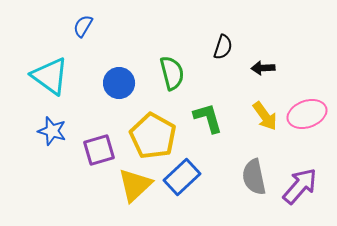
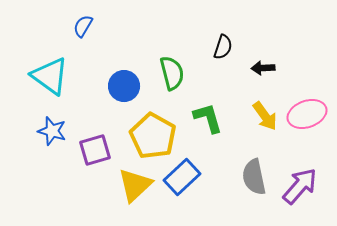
blue circle: moved 5 px right, 3 px down
purple square: moved 4 px left
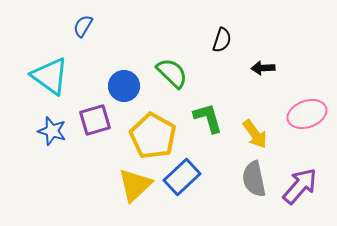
black semicircle: moved 1 px left, 7 px up
green semicircle: rotated 32 degrees counterclockwise
yellow arrow: moved 10 px left, 18 px down
purple square: moved 30 px up
gray semicircle: moved 2 px down
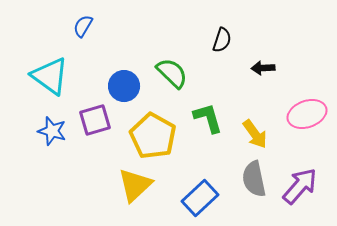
blue rectangle: moved 18 px right, 21 px down
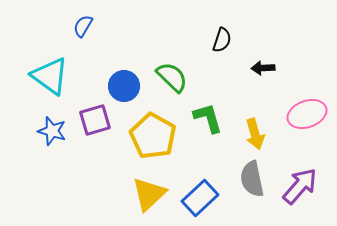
green semicircle: moved 4 px down
yellow arrow: rotated 20 degrees clockwise
gray semicircle: moved 2 px left
yellow triangle: moved 14 px right, 9 px down
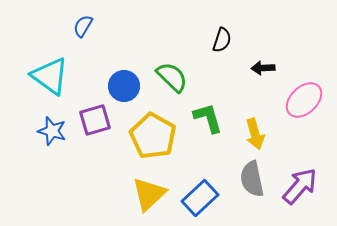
pink ellipse: moved 3 px left, 14 px up; rotated 24 degrees counterclockwise
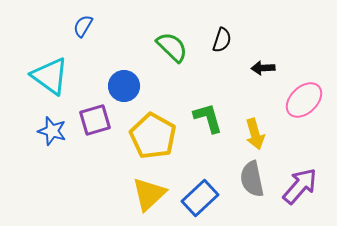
green semicircle: moved 30 px up
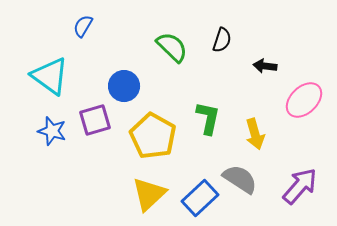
black arrow: moved 2 px right, 2 px up; rotated 10 degrees clockwise
green L-shape: rotated 28 degrees clockwise
gray semicircle: moved 12 px left; rotated 135 degrees clockwise
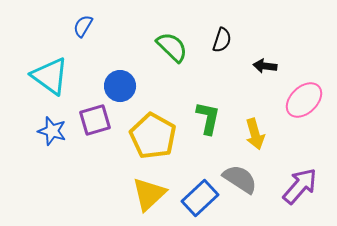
blue circle: moved 4 px left
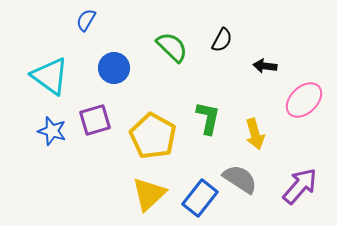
blue semicircle: moved 3 px right, 6 px up
black semicircle: rotated 10 degrees clockwise
blue circle: moved 6 px left, 18 px up
blue rectangle: rotated 9 degrees counterclockwise
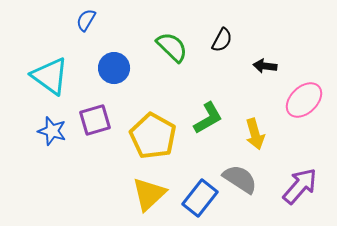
green L-shape: rotated 48 degrees clockwise
